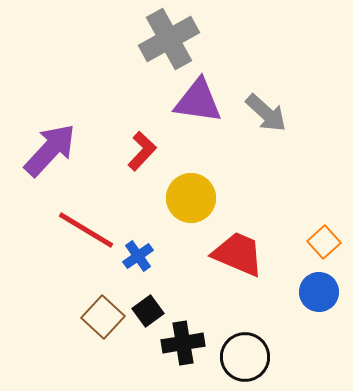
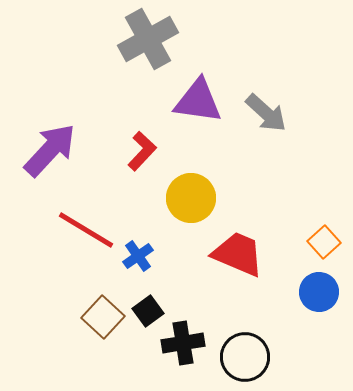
gray cross: moved 21 px left
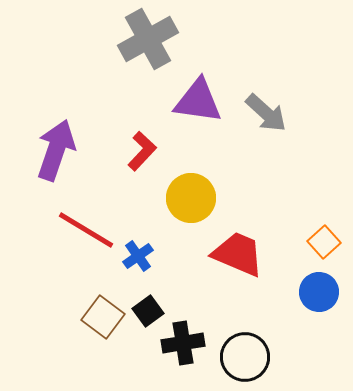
purple arrow: moved 6 px right; rotated 24 degrees counterclockwise
brown square: rotated 6 degrees counterclockwise
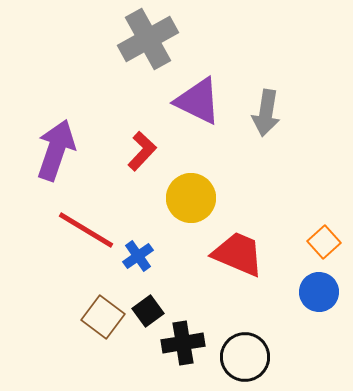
purple triangle: rotated 18 degrees clockwise
gray arrow: rotated 57 degrees clockwise
